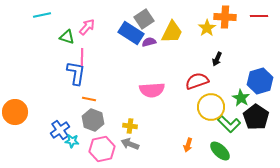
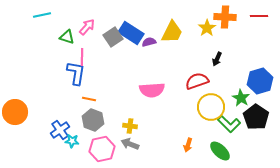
gray square: moved 31 px left, 18 px down
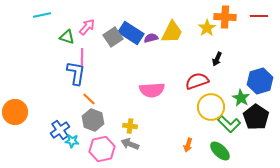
purple semicircle: moved 2 px right, 4 px up
orange line: rotated 32 degrees clockwise
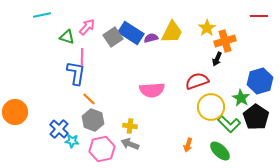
orange cross: moved 24 px down; rotated 20 degrees counterclockwise
blue cross: moved 1 px left, 1 px up; rotated 12 degrees counterclockwise
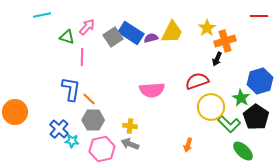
blue L-shape: moved 5 px left, 16 px down
gray hexagon: rotated 20 degrees counterclockwise
green ellipse: moved 23 px right
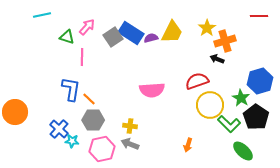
black arrow: rotated 88 degrees clockwise
yellow circle: moved 1 px left, 2 px up
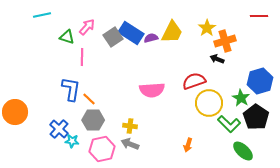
red semicircle: moved 3 px left
yellow circle: moved 1 px left, 2 px up
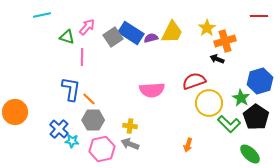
green ellipse: moved 7 px right, 3 px down
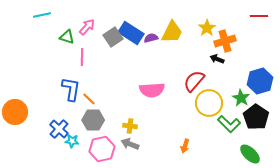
red semicircle: rotated 30 degrees counterclockwise
orange arrow: moved 3 px left, 1 px down
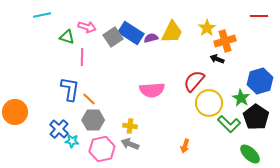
pink arrow: rotated 66 degrees clockwise
blue L-shape: moved 1 px left
